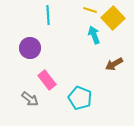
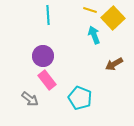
purple circle: moved 13 px right, 8 px down
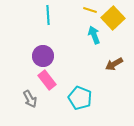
gray arrow: rotated 24 degrees clockwise
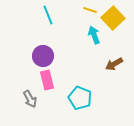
cyan line: rotated 18 degrees counterclockwise
pink rectangle: rotated 24 degrees clockwise
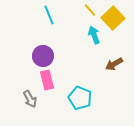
yellow line: rotated 32 degrees clockwise
cyan line: moved 1 px right
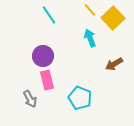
cyan line: rotated 12 degrees counterclockwise
cyan arrow: moved 4 px left, 3 px down
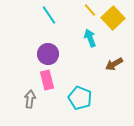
purple circle: moved 5 px right, 2 px up
gray arrow: rotated 144 degrees counterclockwise
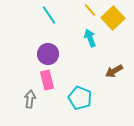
brown arrow: moved 7 px down
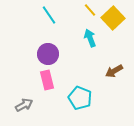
gray arrow: moved 6 px left, 6 px down; rotated 54 degrees clockwise
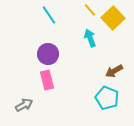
cyan pentagon: moved 27 px right
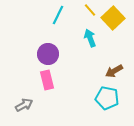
cyan line: moved 9 px right; rotated 60 degrees clockwise
cyan pentagon: rotated 10 degrees counterclockwise
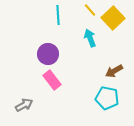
cyan line: rotated 30 degrees counterclockwise
pink rectangle: moved 5 px right; rotated 24 degrees counterclockwise
